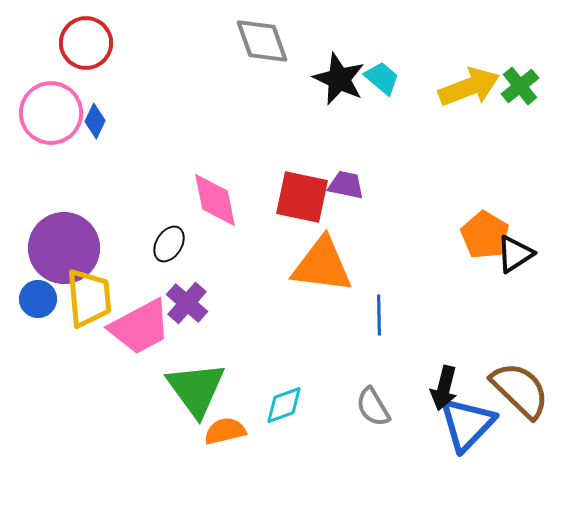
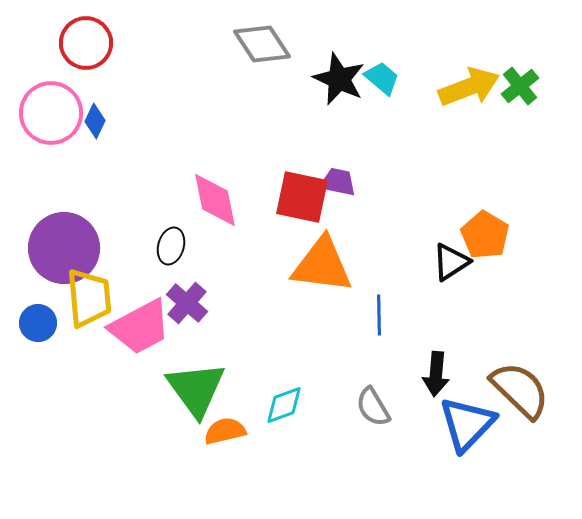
gray diamond: moved 3 px down; rotated 14 degrees counterclockwise
purple trapezoid: moved 8 px left, 3 px up
black ellipse: moved 2 px right, 2 px down; rotated 15 degrees counterclockwise
black triangle: moved 64 px left, 8 px down
blue circle: moved 24 px down
black arrow: moved 8 px left, 14 px up; rotated 9 degrees counterclockwise
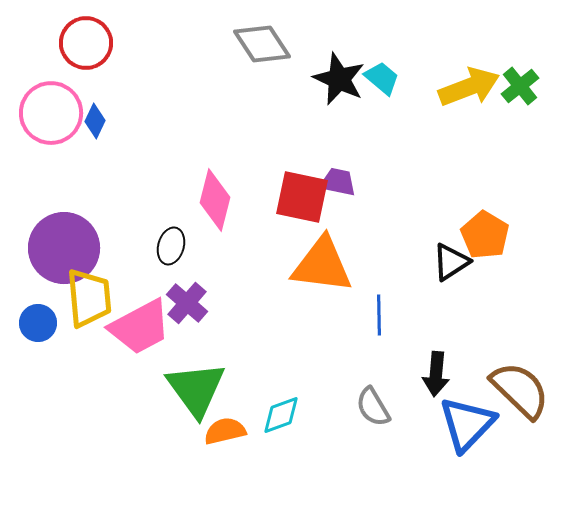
pink diamond: rotated 26 degrees clockwise
cyan diamond: moved 3 px left, 10 px down
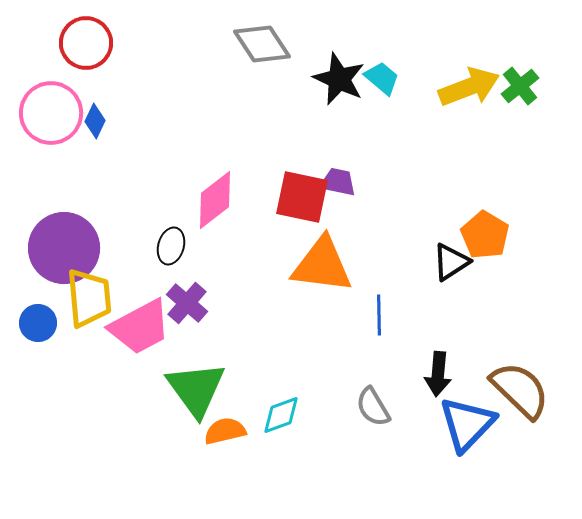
pink diamond: rotated 38 degrees clockwise
black arrow: moved 2 px right
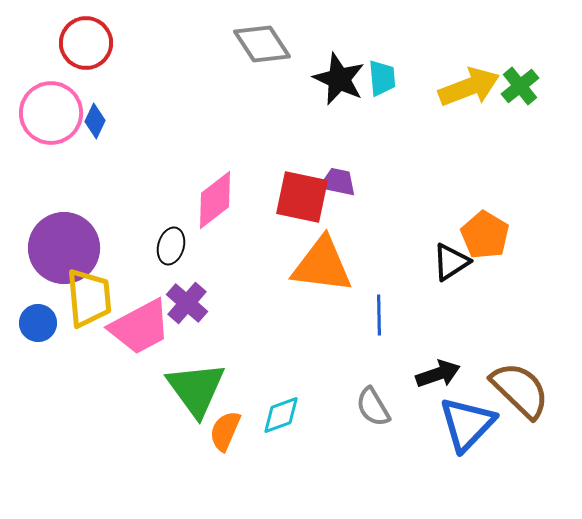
cyan trapezoid: rotated 45 degrees clockwise
black arrow: rotated 114 degrees counterclockwise
orange semicircle: rotated 54 degrees counterclockwise
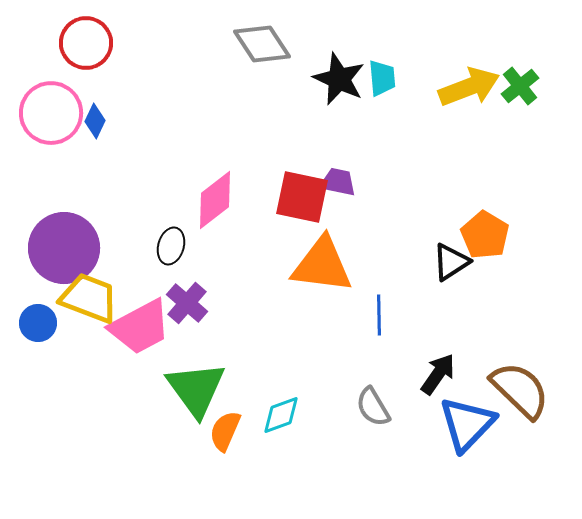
yellow trapezoid: rotated 64 degrees counterclockwise
black arrow: rotated 36 degrees counterclockwise
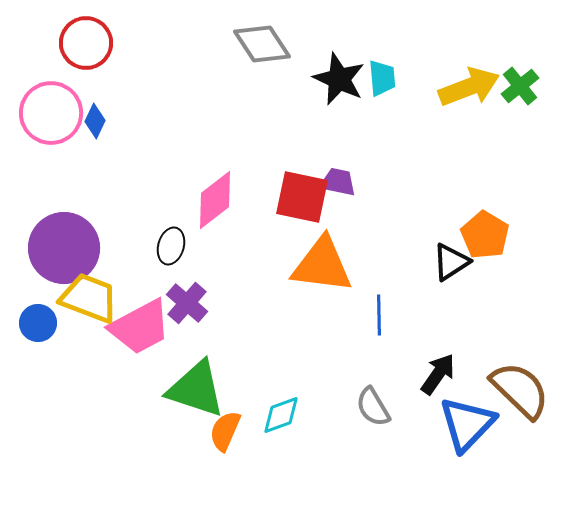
green triangle: rotated 36 degrees counterclockwise
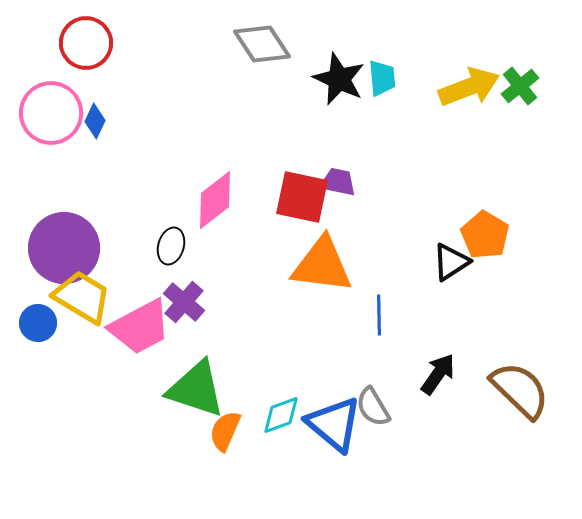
yellow trapezoid: moved 7 px left, 1 px up; rotated 10 degrees clockwise
purple cross: moved 3 px left, 1 px up
blue triangle: moved 133 px left; rotated 34 degrees counterclockwise
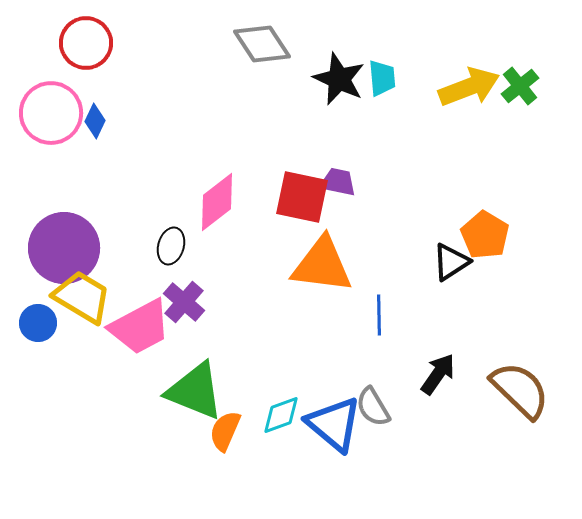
pink diamond: moved 2 px right, 2 px down
green triangle: moved 1 px left, 2 px down; rotated 4 degrees clockwise
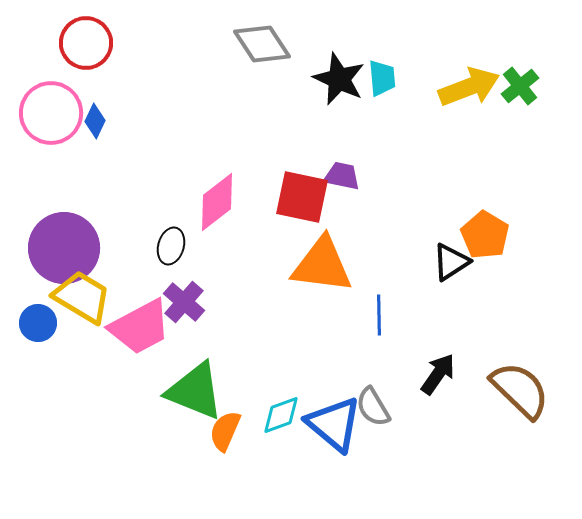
purple trapezoid: moved 4 px right, 6 px up
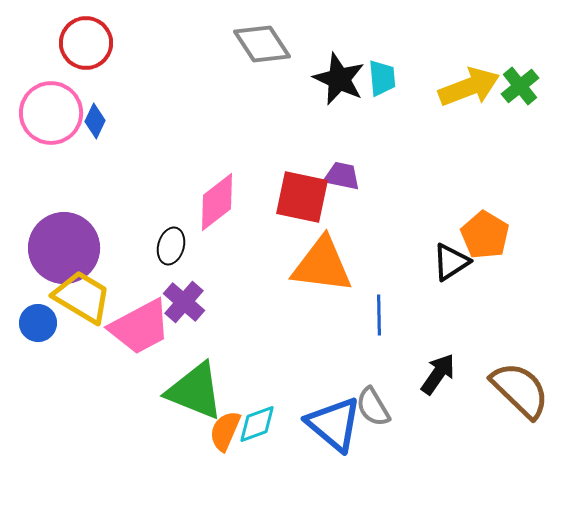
cyan diamond: moved 24 px left, 9 px down
